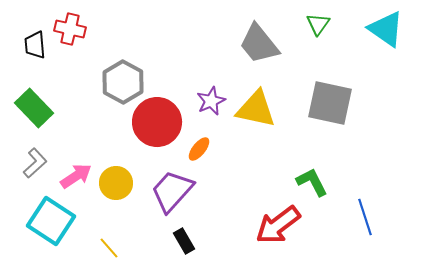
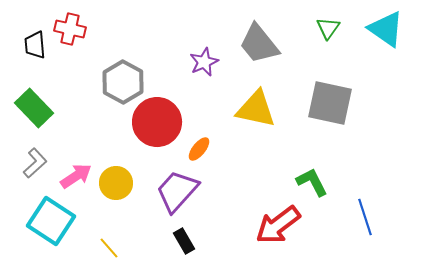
green triangle: moved 10 px right, 4 px down
purple star: moved 7 px left, 39 px up
purple trapezoid: moved 5 px right
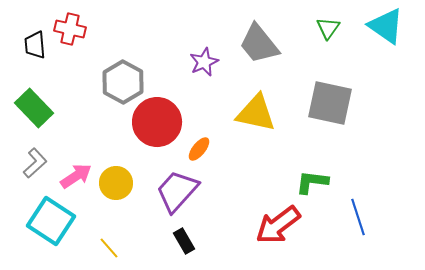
cyan triangle: moved 3 px up
yellow triangle: moved 4 px down
green L-shape: rotated 56 degrees counterclockwise
blue line: moved 7 px left
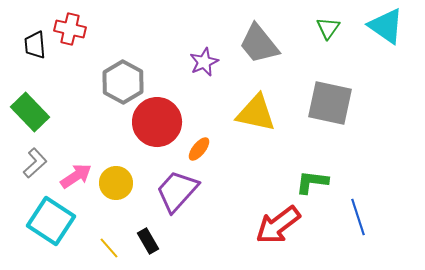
green rectangle: moved 4 px left, 4 px down
black rectangle: moved 36 px left
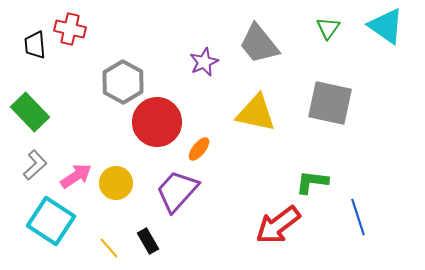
gray L-shape: moved 2 px down
